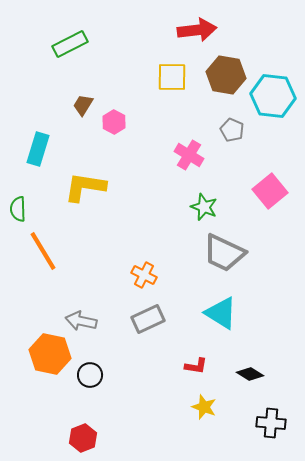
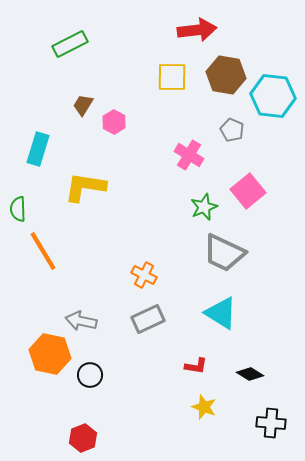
pink square: moved 22 px left
green star: rotated 28 degrees clockwise
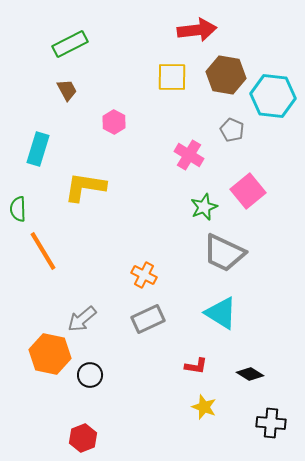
brown trapezoid: moved 16 px left, 15 px up; rotated 120 degrees clockwise
gray arrow: moved 1 px right, 2 px up; rotated 52 degrees counterclockwise
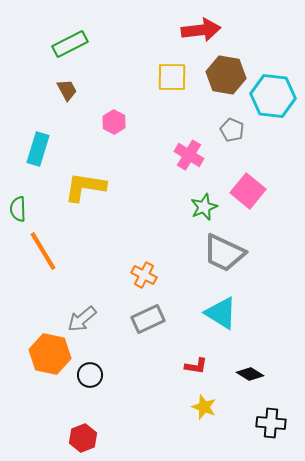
red arrow: moved 4 px right
pink square: rotated 12 degrees counterclockwise
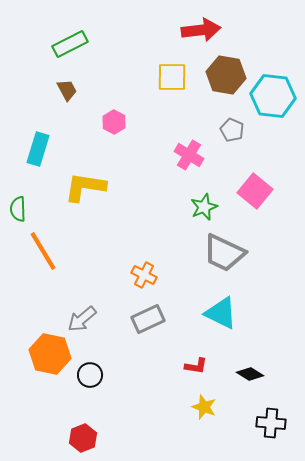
pink square: moved 7 px right
cyan triangle: rotated 6 degrees counterclockwise
